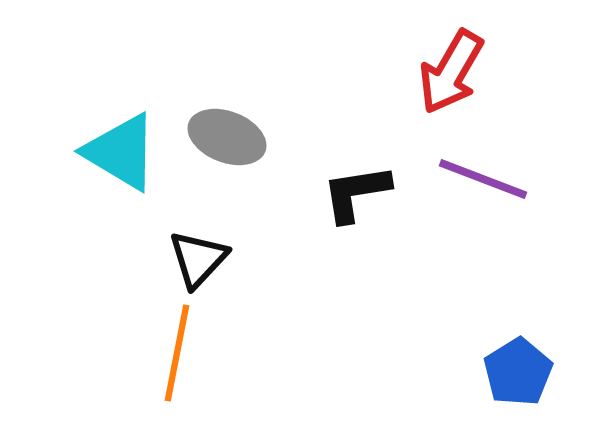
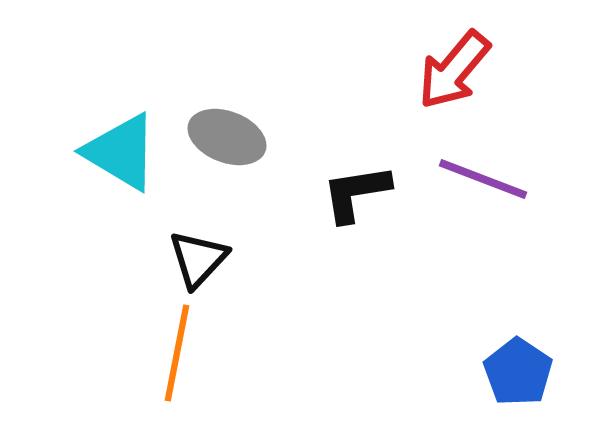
red arrow: moved 3 px right, 2 px up; rotated 10 degrees clockwise
blue pentagon: rotated 6 degrees counterclockwise
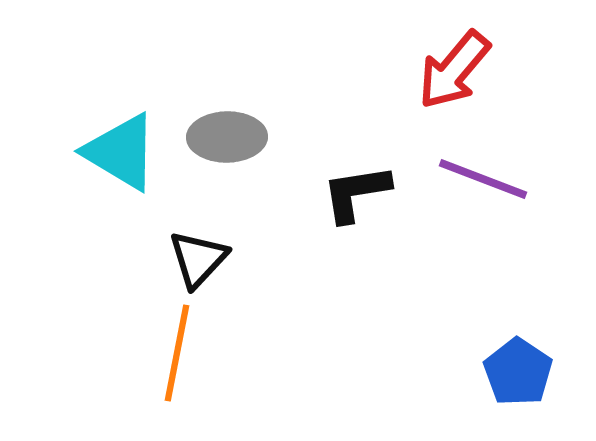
gray ellipse: rotated 22 degrees counterclockwise
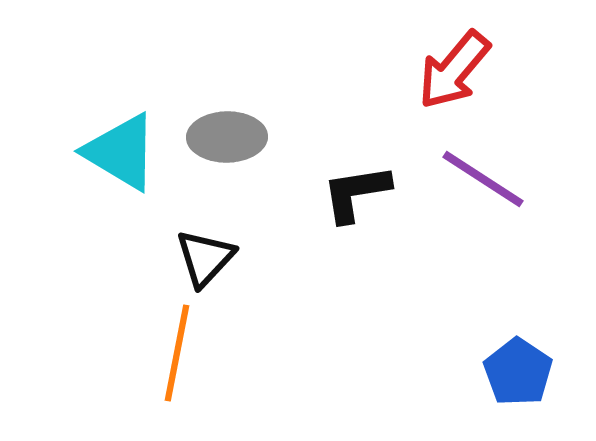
purple line: rotated 12 degrees clockwise
black triangle: moved 7 px right, 1 px up
